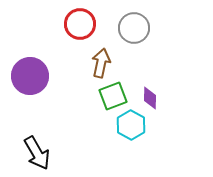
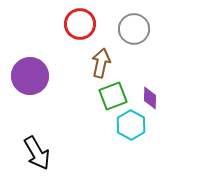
gray circle: moved 1 px down
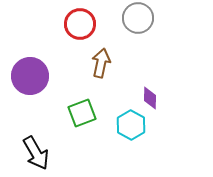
gray circle: moved 4 px right, 11 px up
green square: moved 31 px left, 17 px down
black arrow: moved 1 px left
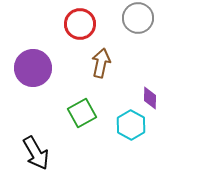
purple circle: moved 3 px right, 8 px up
green square: rotated 8 degrees counterclockwise
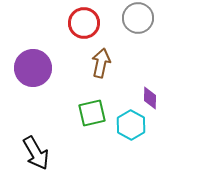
red circle: moved 4 px right, 1 px up
green square: moved 10 px right; rotated 16 degrees clockwise
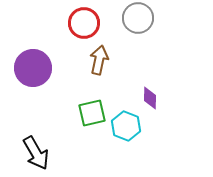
brown arrow: moved 2 px left, 3 px up
cyan hexagon: moved 5 px left, 1 px down; rotated 8 degrees counterclockwise
